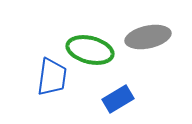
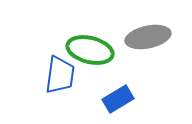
blue trapezoid: moved 8 px right, 2 px up
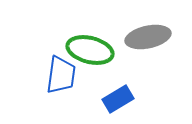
blue trapezoid: moved 1 px right
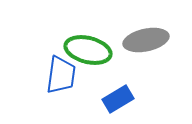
gray ellipse: moved 2 px left, 3 px down
green ellipse: moved 2 px left
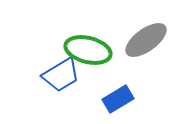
gray ellipse: rotated 24 degrees counterclockwise
blue trapezoid: rotated 51 degrees clockwise
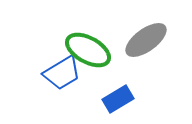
green ellipse: rotated 15 degrees clockwise
blue trapezoid: moved 1 px right, 2 px up
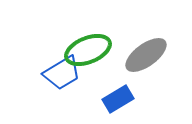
gray ellipse: moved 15 px down
green ellipse: rotated 51 degrees counterclockwise
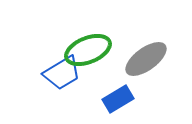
gray ellipse: moved 4 px down
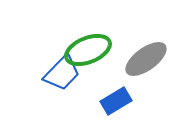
blue trapezoid: rotated 15 degrees counterclockwise
blue rectangle: moved 2 px left, 2 px down
